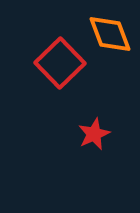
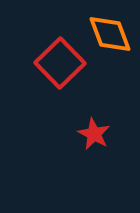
red star: rotated 20 degrees counterclockwise
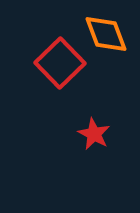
orange diamond: moved 4 px left
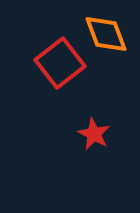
red square: rotated 6 degrees clockwise
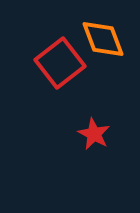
orange diamond: moved 3 px left, 5 px down
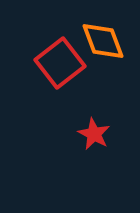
orange diamond: moved 2 px down
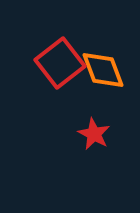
orange diamond: moved 29 px down
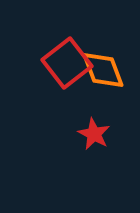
red square: moved 7 px right
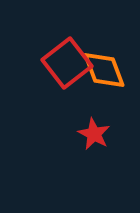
orange diamond: moved 1 px right
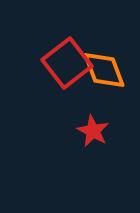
red star: moved 1 px left, 3 px up
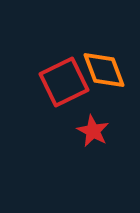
red square: moved 3 px left, 19 px down; rotated 12 degrees clockwise
